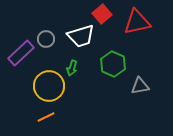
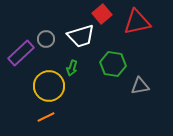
green hexagon: rotated 15 degrees counterclockwise
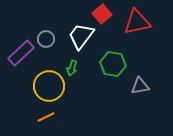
white trapezoid: rotated 144 degrees clockwise
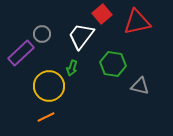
gray circle: moved 4 px left, 5 px up
gray triangle: rotated 24 degrees clockwise
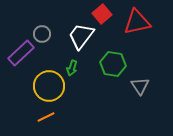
gray triangle: rotated 42 degrees clockwise
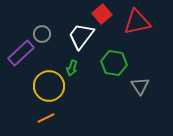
green hexagon: moved 1 px right, 1 px up
orange line: moved 1 px down
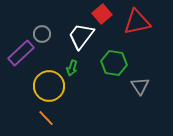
orange line: rotated 72 degrees clockwise
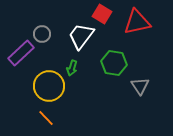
red square: rotated 18 degrees counterclockwise
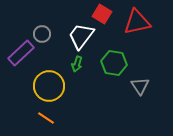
green arrow: moved 5 px right, 4 px up
orange line: rotated 12 degrees counterclockwise
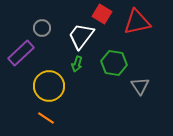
gray circle: moved 6 px up
